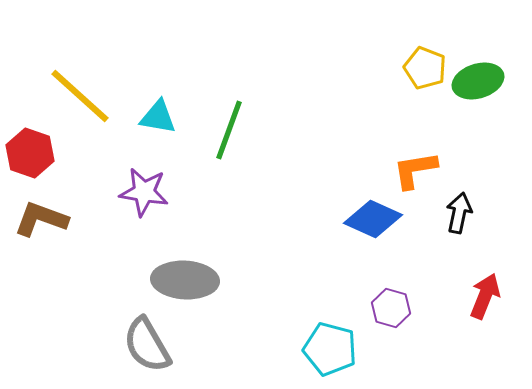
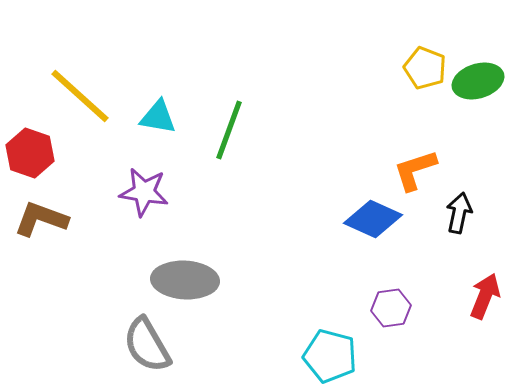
orange L-shape: rotated 9 degrees counterclockwise
purple hexagon: rotated 24 degrees counterclockwise
cyan pentagon: moved 7 px down
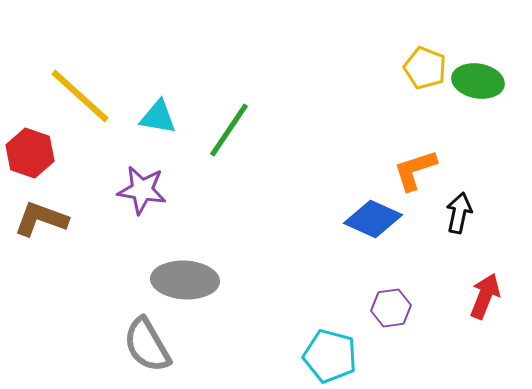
green ellipse: rotated 27 degrees clockwise
green line: rotated 14 degrees clockwise
purple star: moved 2 px left, 2 px up
